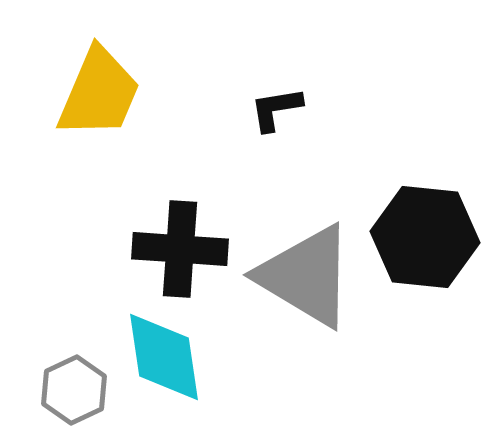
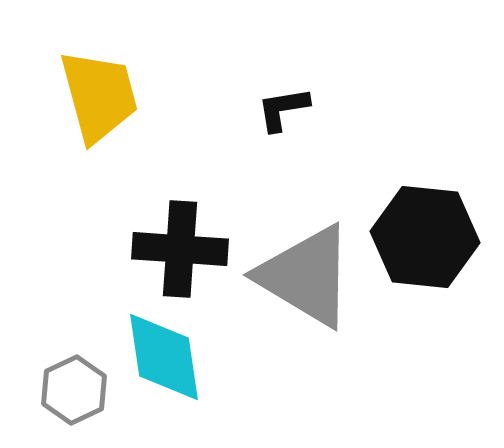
yellow trapezoid: moved 3 px down; rotated 38 degrees counterclockwise
black L-shape: moved 7 px right
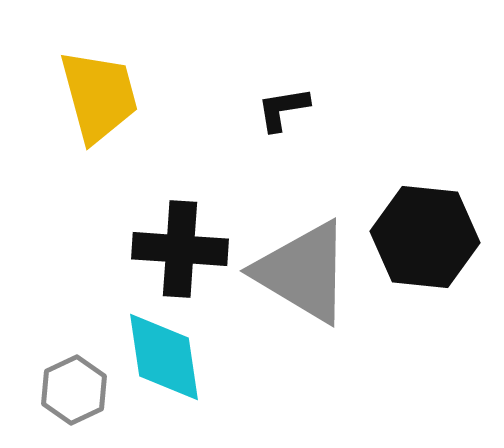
gray triangle: moved 3 px left, 4 px up
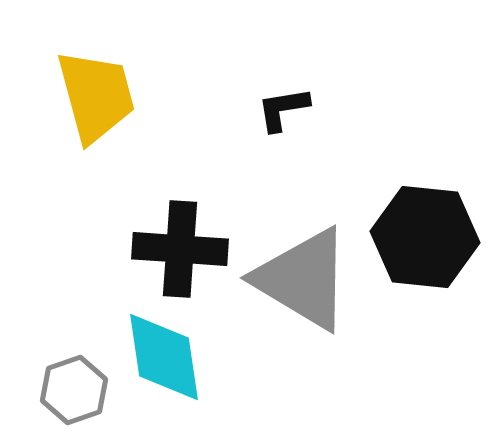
yellow trapezoid: moved 3 px left
gray triangle: moved 7 px down
gray hexagon: rotated 6 degrees clockwise
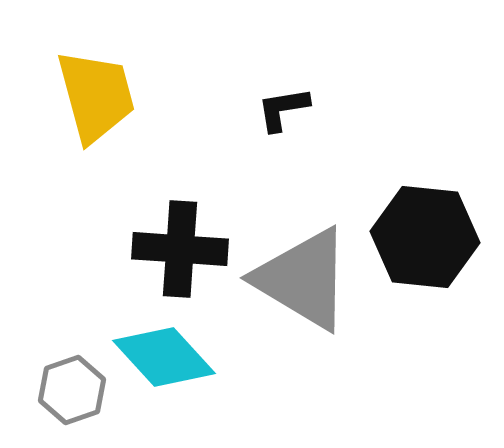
cyan diamond: rotated 34 degrees counterclockwise
gray hexagon: moved 2 px left
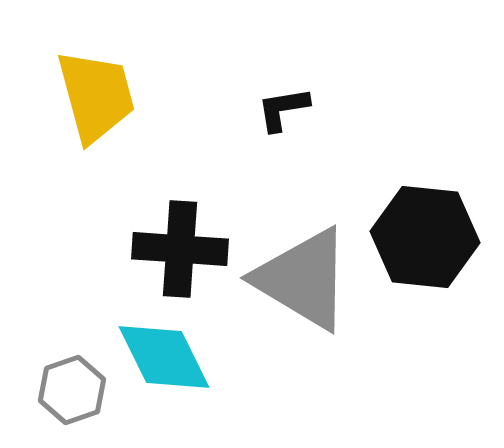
cyan diamond: rotated 16 degrees clockwise
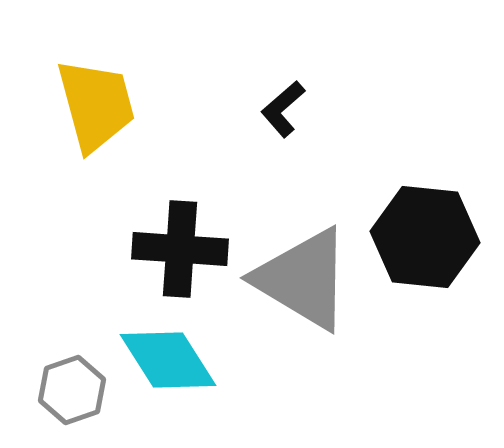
yellow trapezoid: moved 9 px down
black L-shape: rotated 32 degrees counterclockwise
cyan diamond: moved 4 px right, 3 px down; rotated 6 degrees counterclockwise
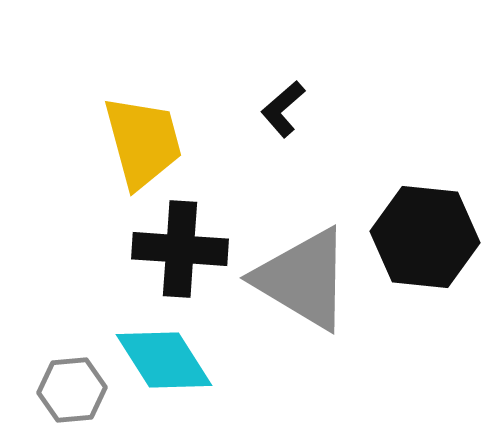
yellow trapezoid: moved 47 px right, 37 px down
cyan diamond: moved 4 px left
gray hexagon: rotated 14 degrees clockwise
